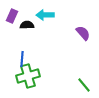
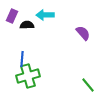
green line: moved 4 px right
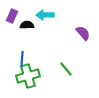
green line: moved 22 px left, 16 px up
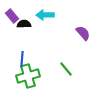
purple rectangle: rotated 64 degrees counterclockwise
black semicircle: moved 3 px left, 1 px up
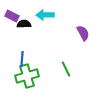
purple rectangle: rotated 24 degrees counterclockwise
purple semicircle: rotated 14 degrees clockwise
green line: rotated 14 degrees clockwise
green cross: moved 1 px left
